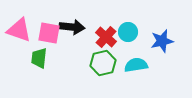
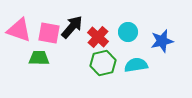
black arrow: rotated 55 degrees counterclockwise
red cross: moved 8 px left
green trapezoid: rotated 85 degrees clockwise
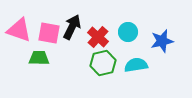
black arrow: rotated 15 degrees counterclockwise
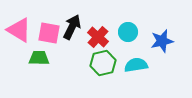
pink triangle: rotated 12 degrees clockwise
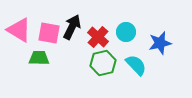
cyan circle: moved 2 px left
blue star: moved 2 px left, 2 px down
cyan semicircle: rotated 55 degrees clockwise
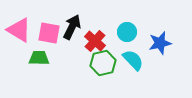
cyan circle: moved 1 px right
red cross: moved 3 px left, 4 px down
cyan semicircle: moved 3 px left, 5 px up
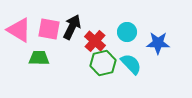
pink square: moved 4 px up
blue star: moved 2 px left; rotated 15 degrees clockwise
cyan semicircle: moved 2 px left, 4 px down
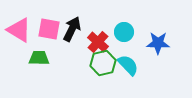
black arrow: moved 2 px down
cyan circle: moved 3 px left
red cross: moved 3 px right, 1 px down
cyan semicircle: moved 3 px left, 1 px down
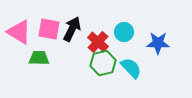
pink triangle: moved 2 px down
cyan semicircle: moved 3 px right, 3 px down
